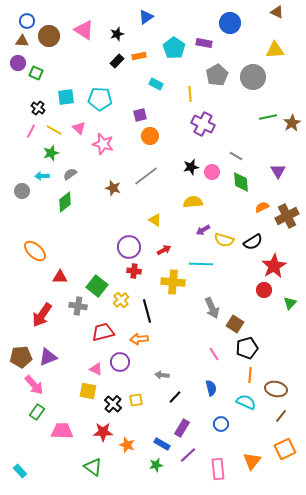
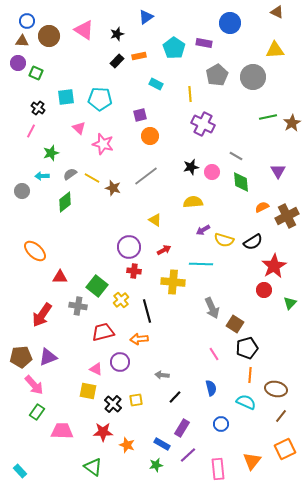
yellow line at (54, 130): moved 38 px right, 48 px down
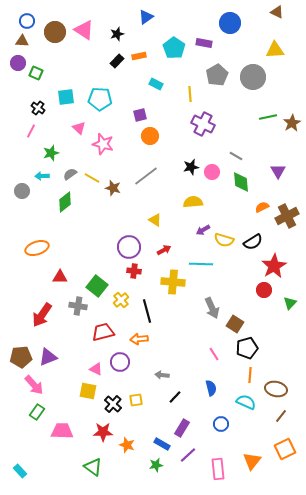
brown circle at (49, 36): moved 6 px right, 4 px up
orange ellipse at (35, 251): moved 2 px right, 3 px up; rotated 60 degrees counterclockwise
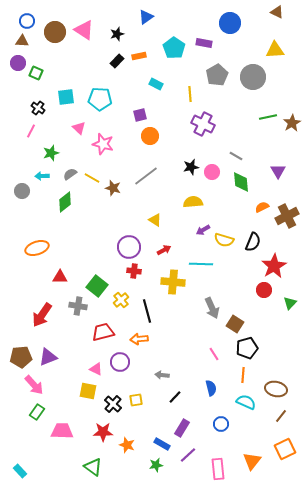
black semicircle at (253, 242): rotated 36 degrees counterclockwise
orange line at (250, 375): moved 7 px left
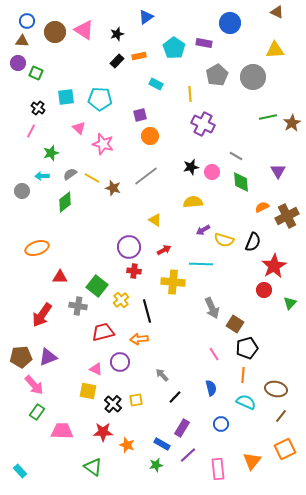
gray arrow at (162, 375): rotated 40 degrees clockwise
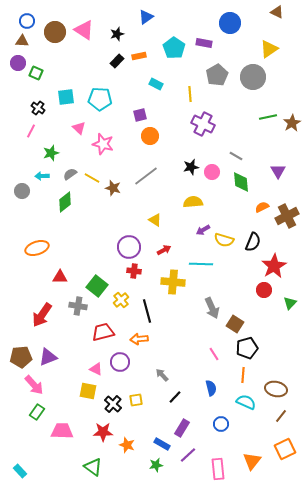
yellow triangle at (275, 50): moved 6 px left, 1 px up; rotated 30 degrees counterclockwise
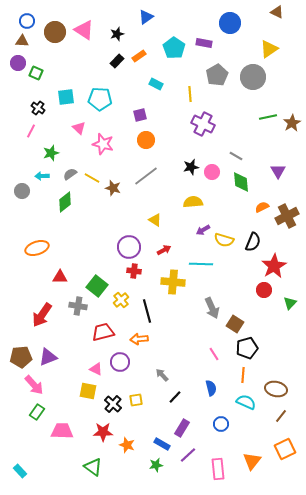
orange rectangle at (139, 56): rotated 24 degrees counterclockwise
orange circle at (150, 136): moved 4 px left, 4 px down
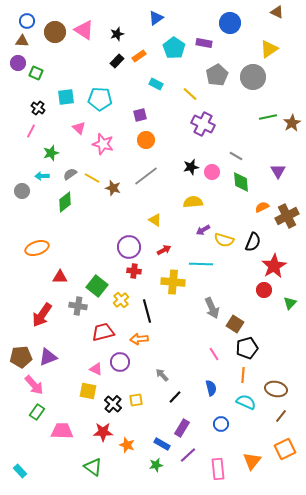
blue triangle at (146, 17): moved 10 px right, 1 px down
yellow line at (190, 94): rotated 42 degrees counterclockwise
